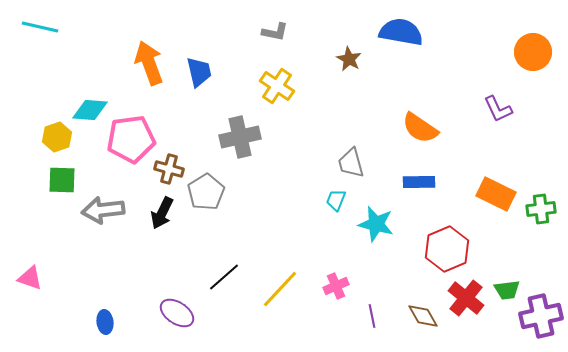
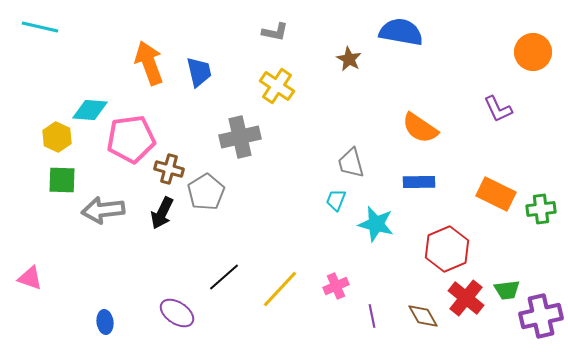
yellow hexagon: rotated 16 degrees counterclockwise
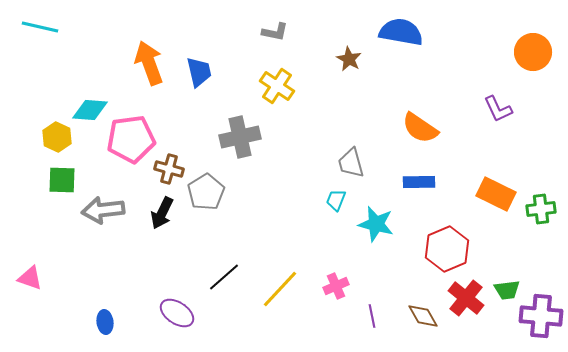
purple cross: rotated 18 degrees clockwise
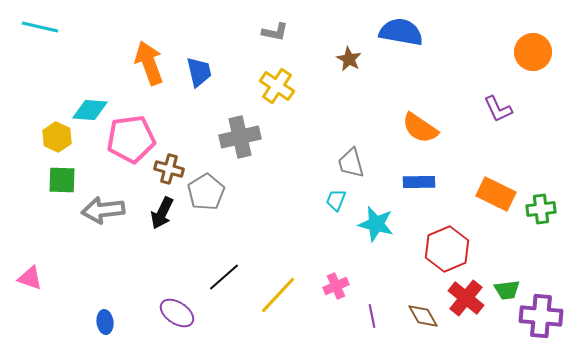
yellow line: moved 2 px left, 6 px down
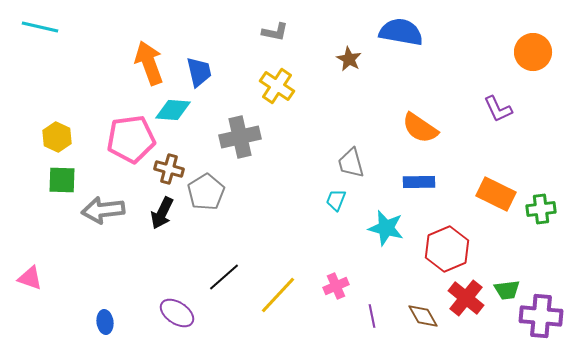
cyan diamond: moved 83 px right
cyan star: moved 10 px right, 4 px down
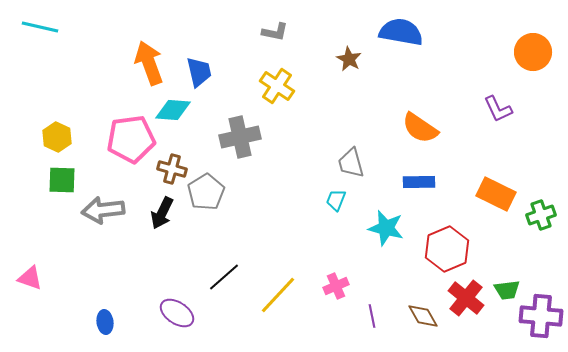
brown cross: moved 3 px right
green cross: moved 6 px down; rotated 12 degrees counterclockwise
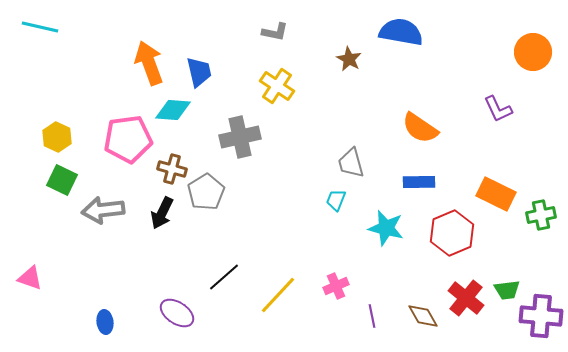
pink pentagon: moved 3 px left
green square: rotated 24 degrees clockwise
green cross: rotated 8 degrees clockwise
red hexagon: moved 5 px right, 16 px up
